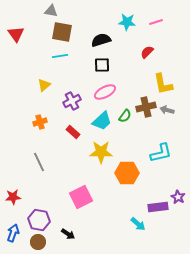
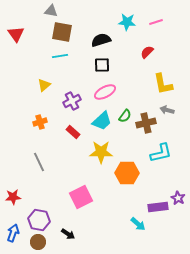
brown cross: moved 16 px down
purple star: moved 1 px down
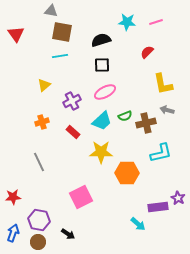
green semicircle: rotated 32 degrees clockwise
orange cross: moved 2 px right
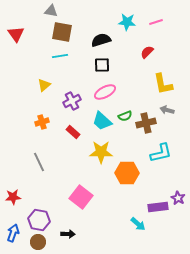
cyan trapezoid: rotated 85 degrees clockwise
pink square: rotated 25 degrees counterclockwise
black arrow: rotated 32 degrees counterclockwise
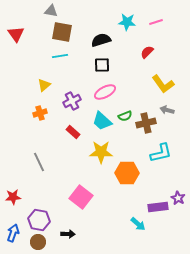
yellow L-shape: rotated 25 degrees counterclockwise
orange cross: moved 2 px left, 9 px up
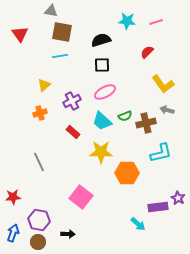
cyan star: moved 1 px up
red triangle: moved 4 px right
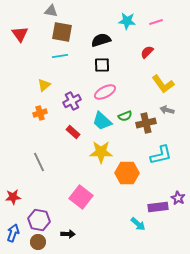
cyan L-shape: moved 2 px down
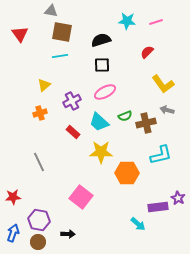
cyan trapezoid: moved 3 px left, 1 px down
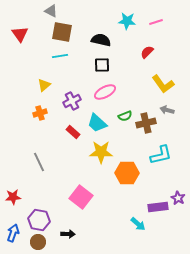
gray triangle: rotated 16 degrees clockwise
black semicircle: rotated 30 degrees clockwise
cyan trapezoid: moved 2 px left, 1 px down
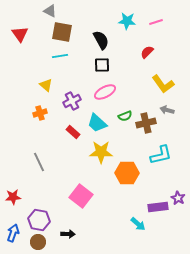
gray triangle: moved 1 px left
black semicircle: rotated 48 degrees clockwise
yellow triangle: moved 2 px right; rotated 40 degrees counterclockwise
pink square: moved 1 px up
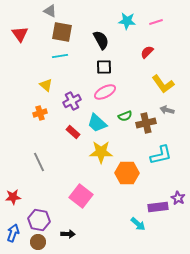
black square: moved 2 px right, 2 px down
